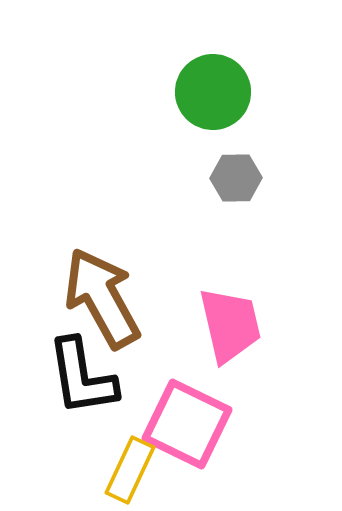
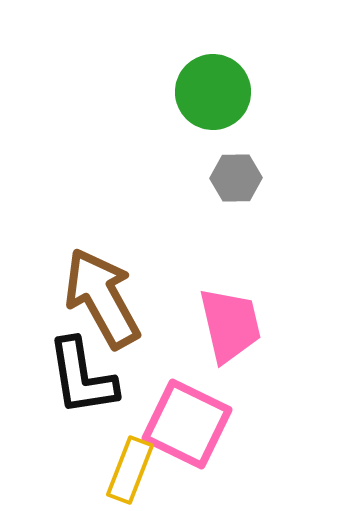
yellow rectangle: rotated 4 degrees counterclockwise
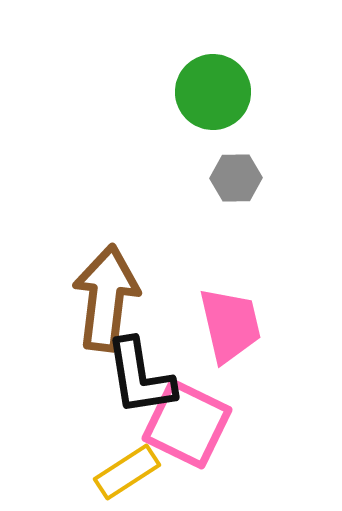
brown arrow: moved 4 px right; rotated 36 degrees clockwise
black L-shape: moved 58 px right
yellow rectangle: moved 3 px left, 2 px down; rotated 36 degrees clockwise
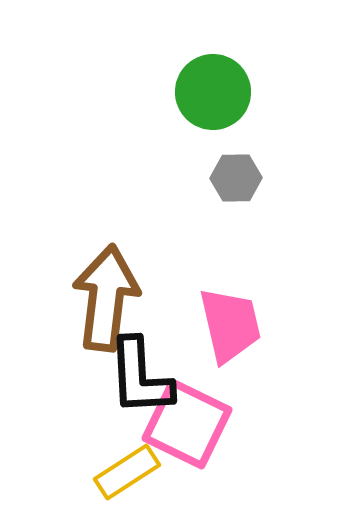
black L-shape: rotated 6 degrees clockwise
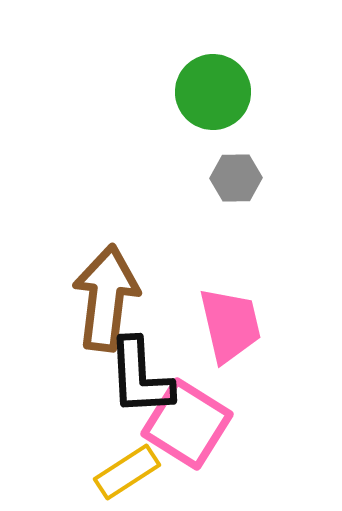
pink square: rotated 6 degrees clockwise
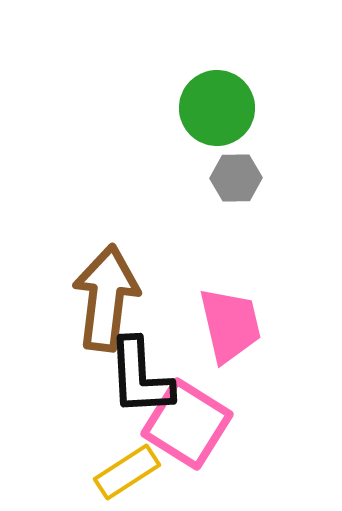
green circle: moved 4 px right, 16 px down
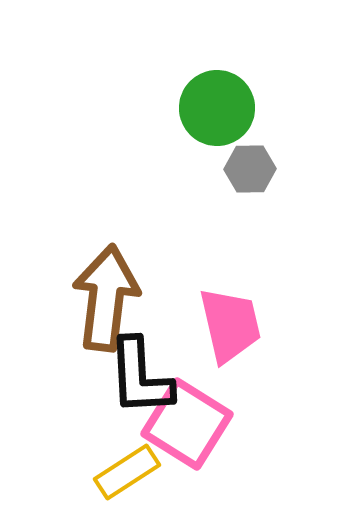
gray hexagon: moved 14 px right, 9 px up
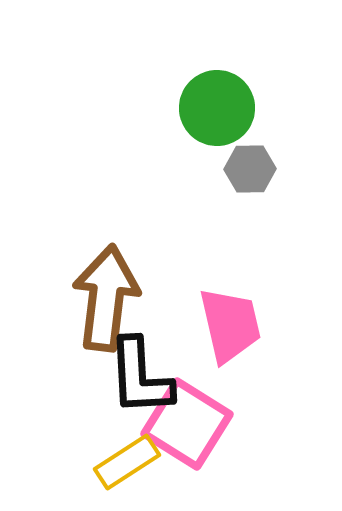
yellow rectangle: moved 10 px up
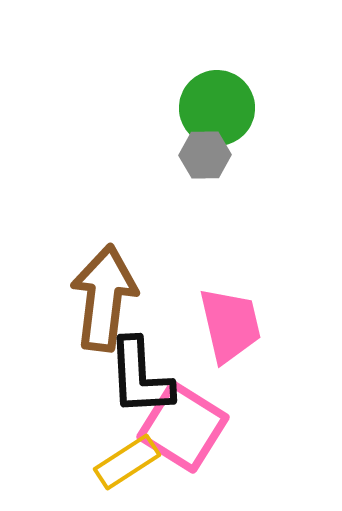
gray hexagon: moved 45 px left, 14 px up
brown arrow: moved 2 px left
pink square: moved 4 px left, 3 px down
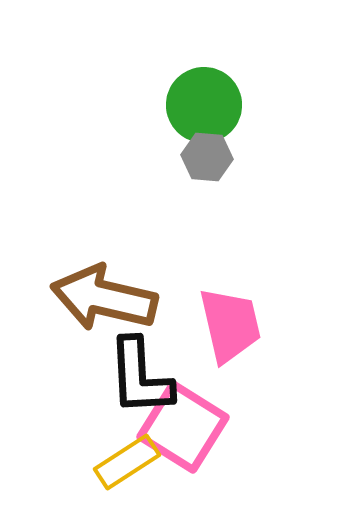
green circle: moved 13 px left, 3 px up
gray hexagon: moved 2 px right, 2 px down; rotated 6 degrees clockwise
brown arrow: rotated 84 degrees counterclockwise
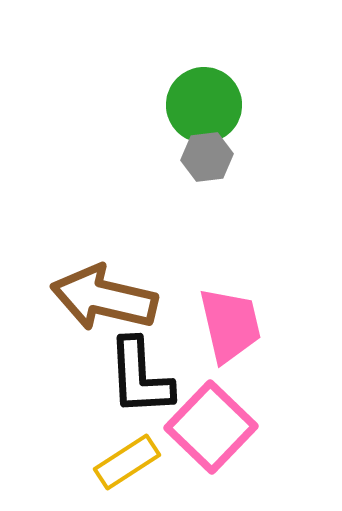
gray hexagon: rotated 12 degrees counterclockwise
pink square: moved 28 px right; rotated 12 degrees clockwise
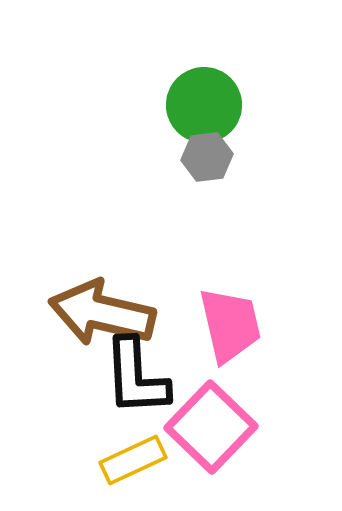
brown arrow: moved 2 px left, 15 px down
black L-shape: moved 4 px left
yellow rectangle: moved 6 px right, 2 px up; rotated 8 degrees clockwise
